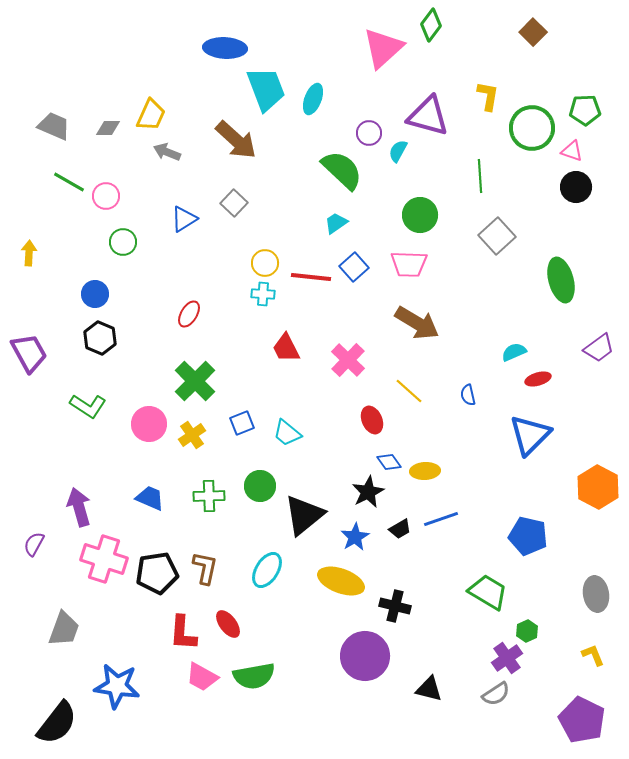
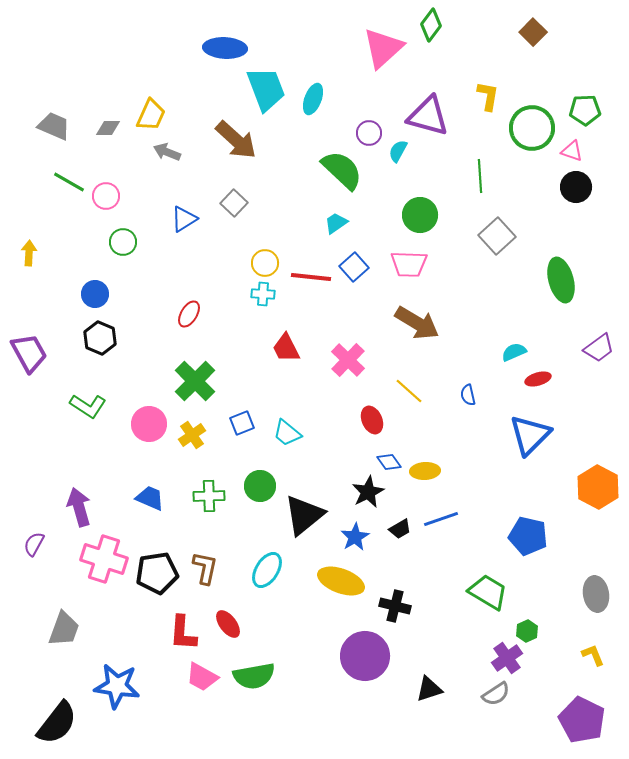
black triangle at (429, 689): rotated 32 degrees counterclockwise
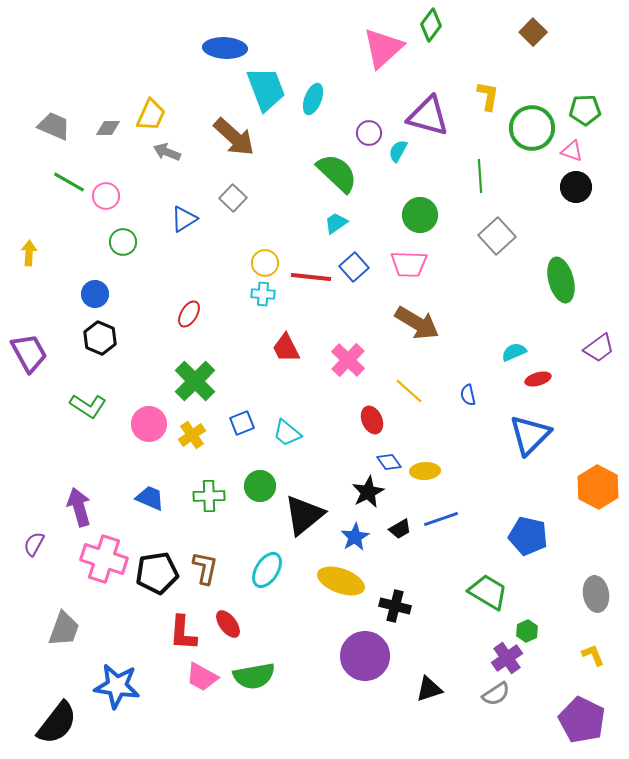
brown arrow at (236, 140): moved 2 px left, 3 px up
green semicircle at (342, 170): moved 5 px left, 3 px down
gray square at (234, 203): moved 1 px left, 5 px up
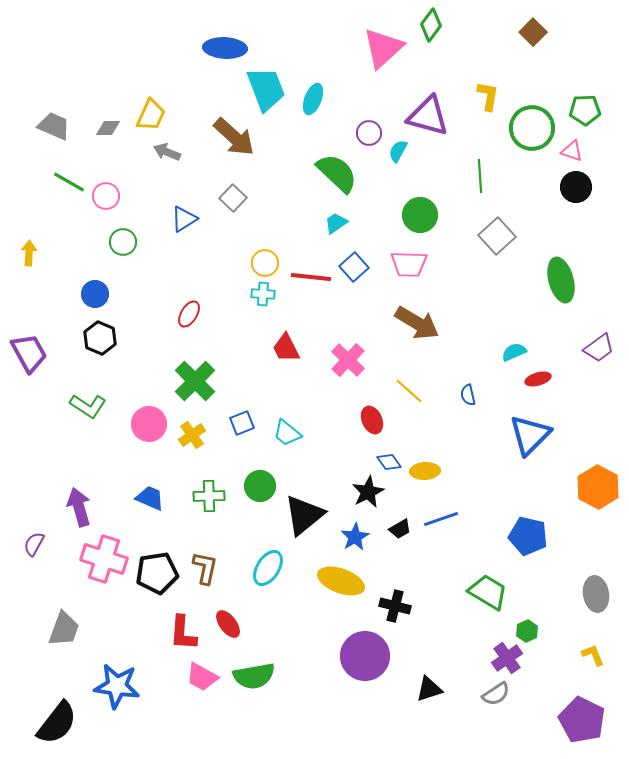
cyan ellipse at (267, 570): moved 1 px right, 2 px up
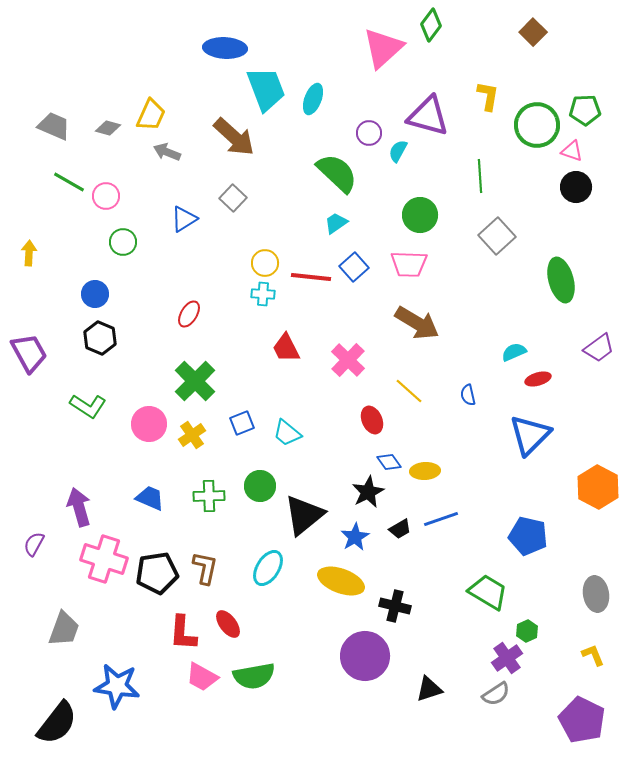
gray diamond at (108, 128): rotated 15 degrees clockwise
green circle at (532, 128): moved 5 px right, 3 px up
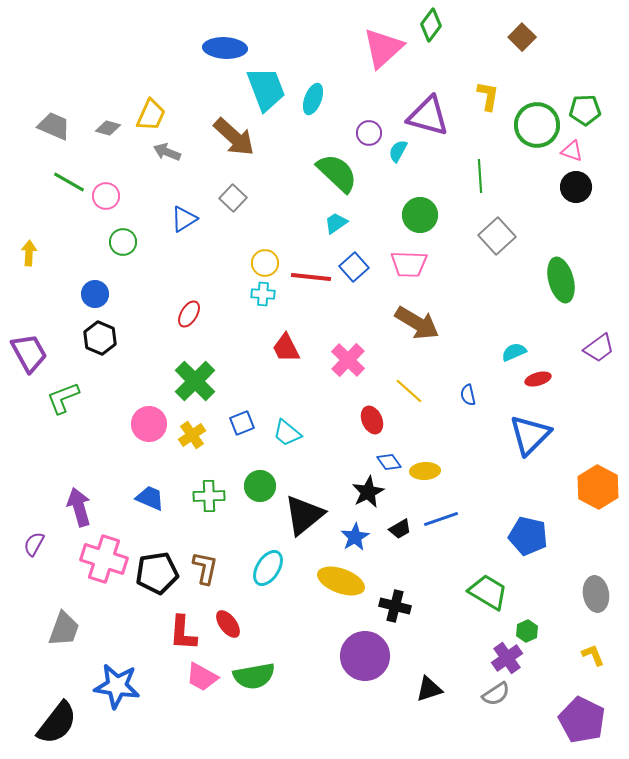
brown square at (533, 32): moved 11 px left, 5 px down
green L-shape at (88, 406): moved 25 px left, 8 px up; rotated 126 degrees clockwise
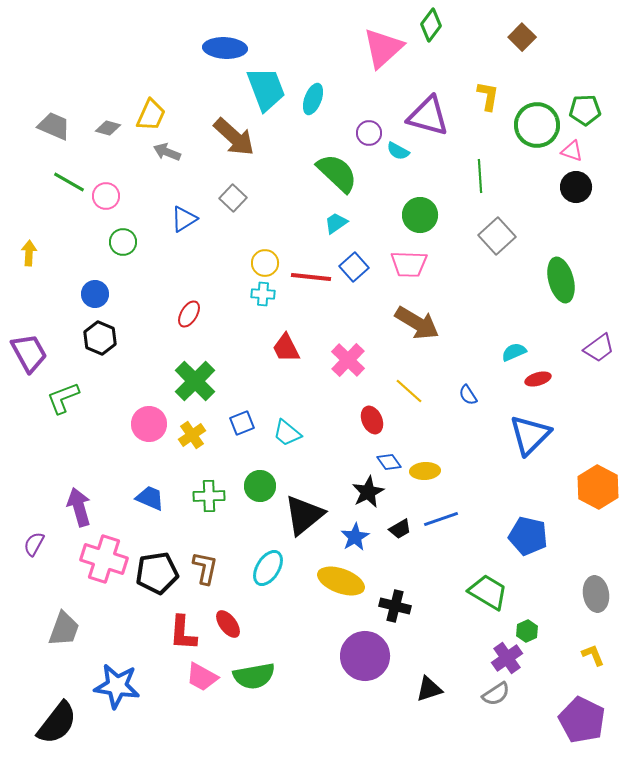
cyan semicircle at (398, 151): rotated 90 degrees counterclockwise
blue semicircle at (468, 395): rotated 20 degrees counterclockwise
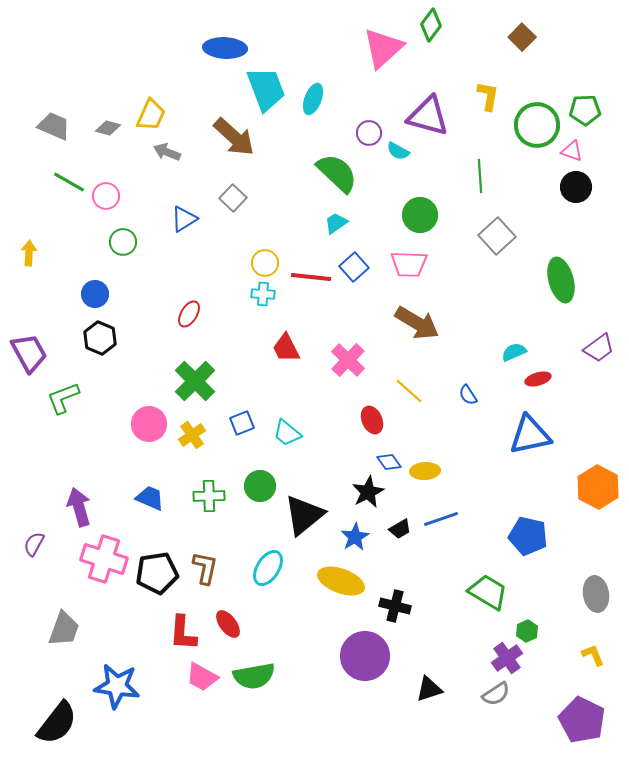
blue triangle at (530, 435): rotated 33 degrees clockwise
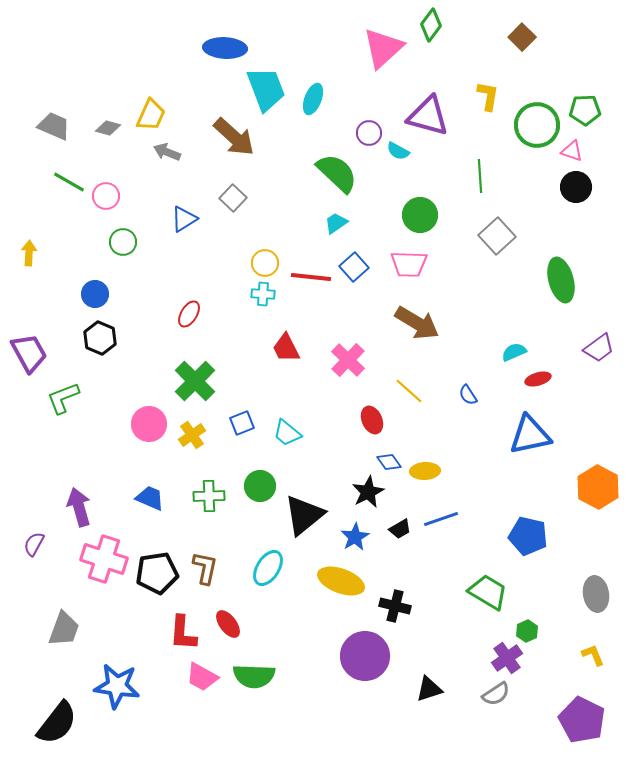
green semicircle at (254, 676): rotated 12 degrees clockwise
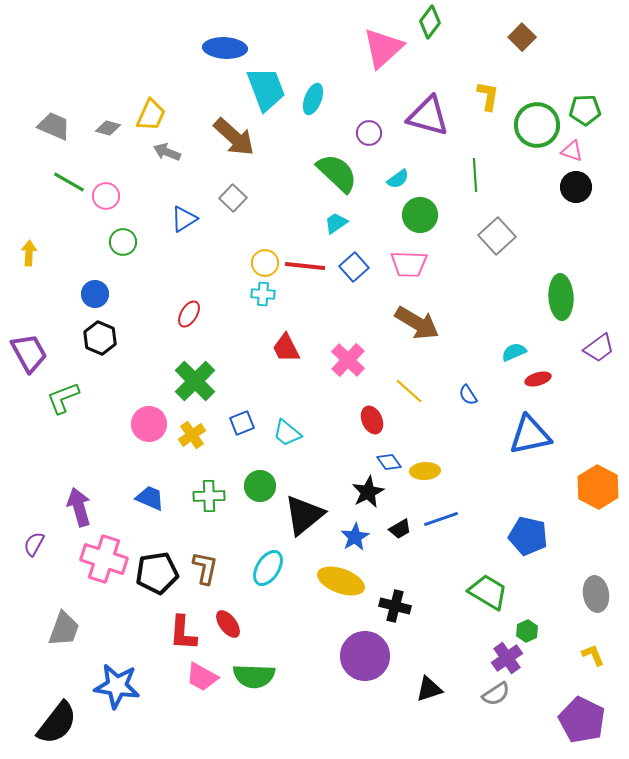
green diamond at (431, 25): moved 1 px left, 3 px up
cyan semicircle at (398, 151): moved 28 px down; rotated 65 degrees counterclockwise
green line at (480, 176): moved 5 px left, 1 px up
red line at (311, 277): moved 6 px left, 11 px up
green ellipse at (561, 280): moved 17 px down; rotated 12 degrees clockwise
